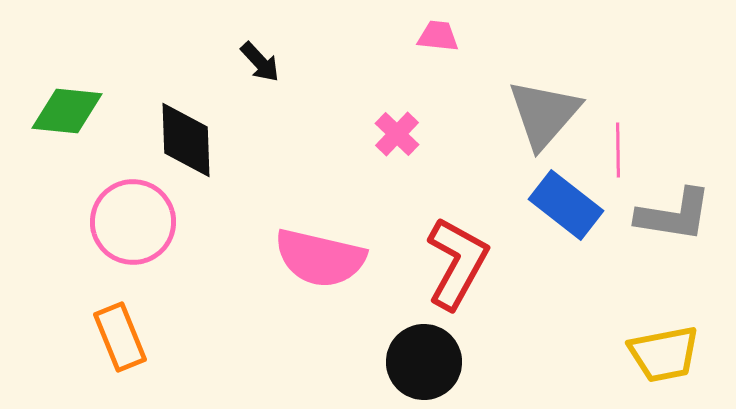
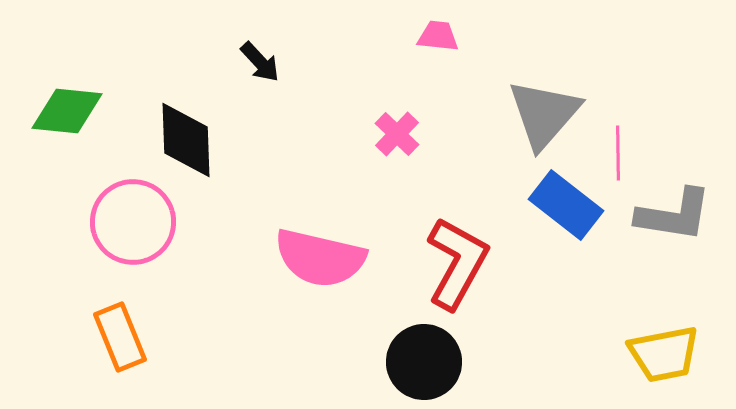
pink line: moved 3 px down
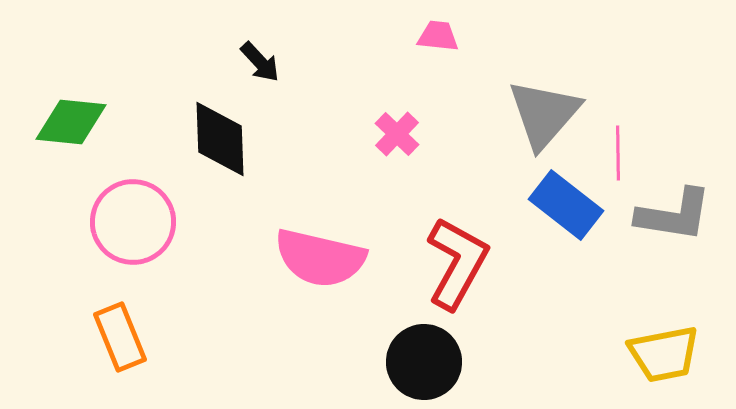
green diamond: moved 4 px right, 11 px down
black diamond: moved 34 px right, 1 px up
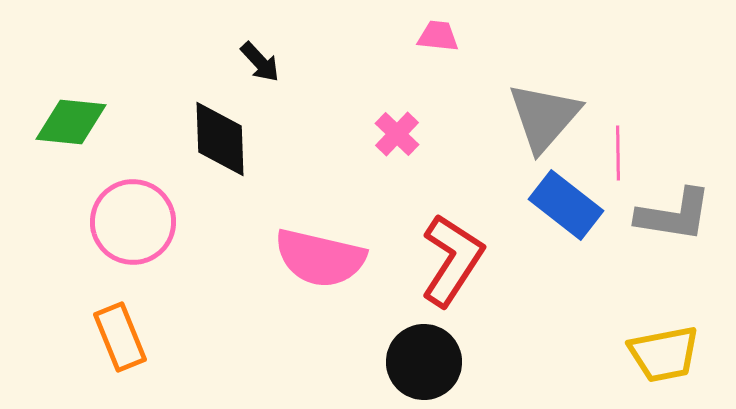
gray triangle: moved 3 px down
red L-shape: moved 5 px left, 3 px up; rotated 4 degrees clockwise
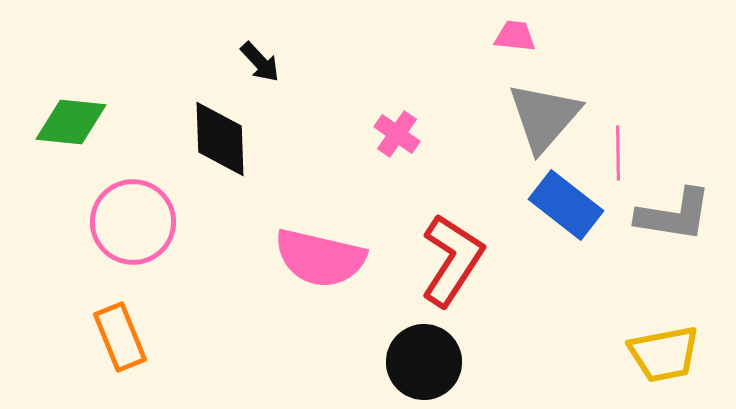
pink trapezoid: moved 77 px right
pink cross: rotated 9 degrees counterclockwise
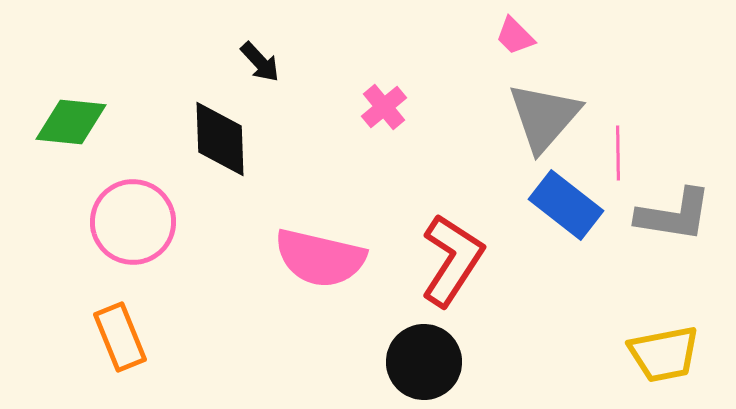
pink trapezoid: rotated 141 degrees counterclockwise
pink cross: moved 13 px left, 27 px up; rotated 15 degrees clockwise
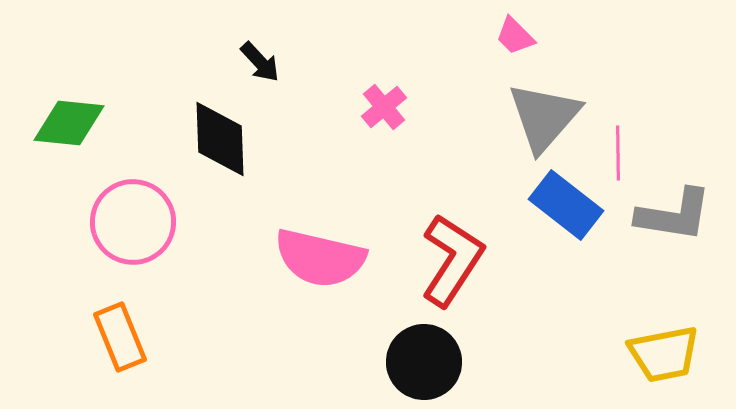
green diamond: moved 2 px left, 1 px down
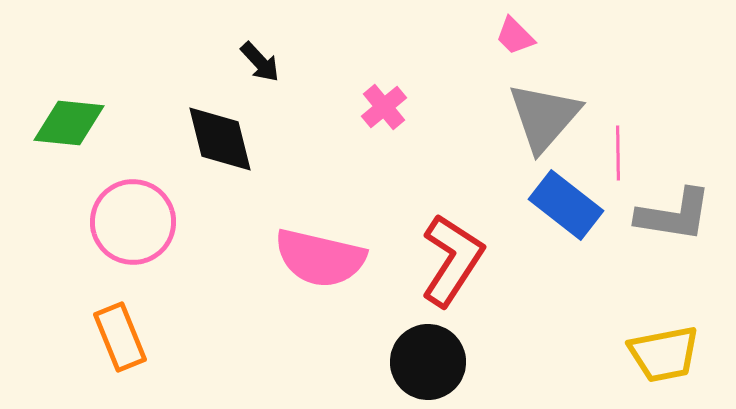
black diamond: rotated 12 degrees counterclockwise
black circle: moved 4 px right
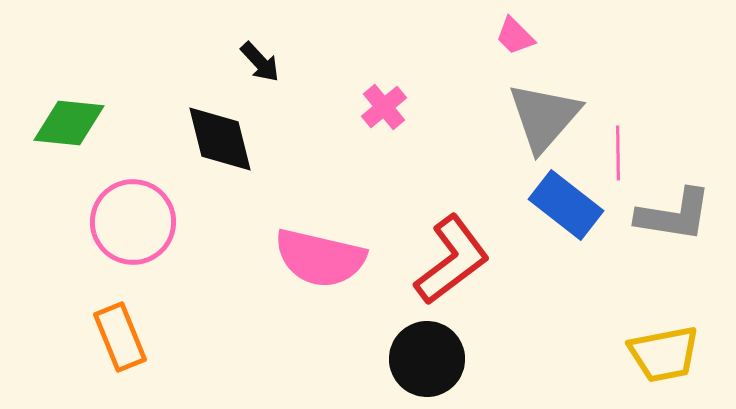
red L-shape: rotated 20 degrees clockwise
black circle: moved 1 px left, 3 px up
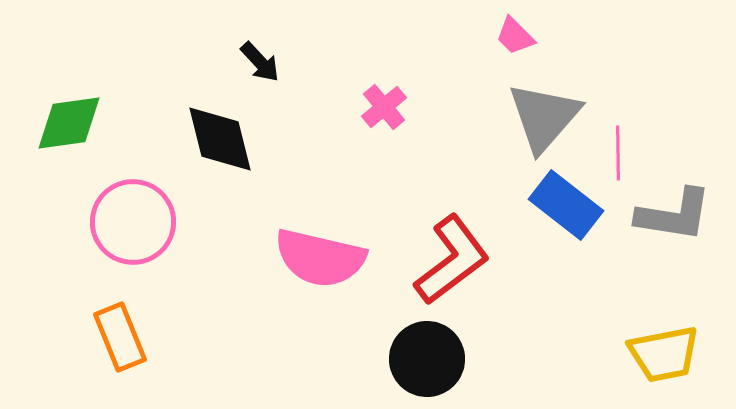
green diamond: rotated 14 degrees counterclockwise
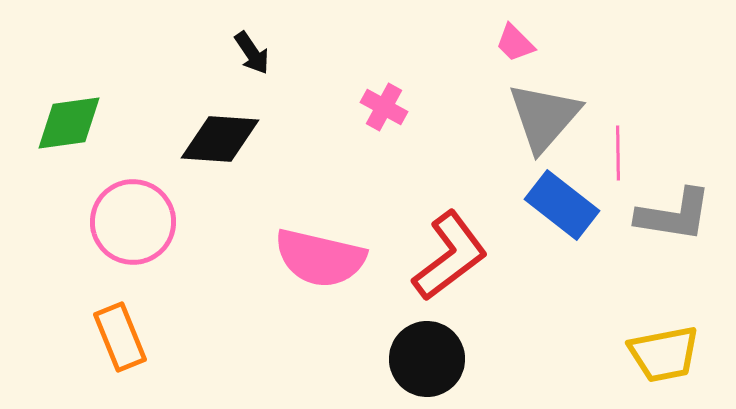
pink trapezoid: moved 7 px down
black arrow: moved 8 px left, 9 px up; rotated 9 degrees clockwise
pink cross: rotated 21 degrees counterclockwise
black diamond: rotated 72 degrees counterclockwise
blue rectangle: moved 4 px left
red L-shape: moved 2 px left, 4 px up
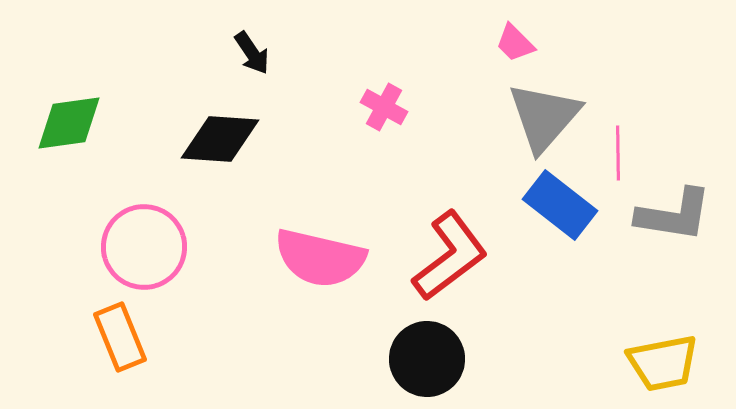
blue rectangle: moved 2 px left
pink circle: moved 11 px right, 25 px down
yellow trapezoid: moved 1 px left, 9 px down
